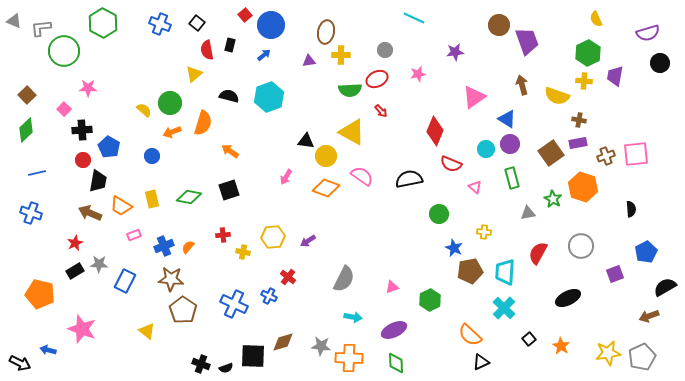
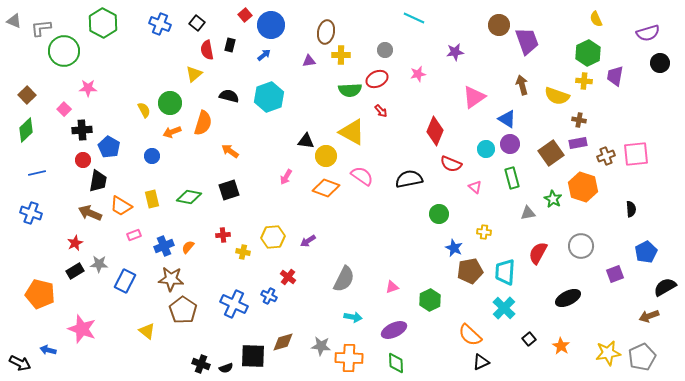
yellow semicircle at (144, 110): rotated 21 degrees clockwise
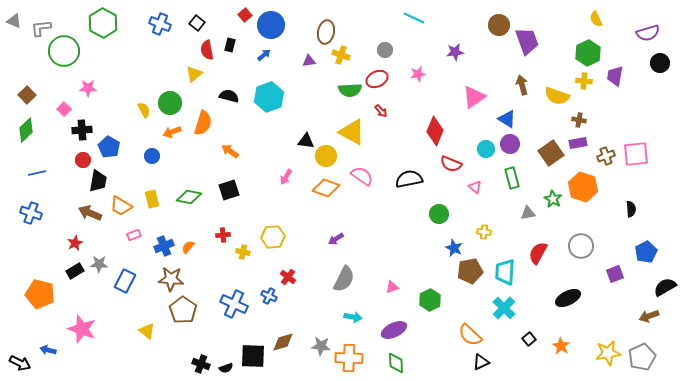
yellow cross at (341, 55): rotated 18 degrees clockwise
purple arrow at (308, 241): moved 28 px right, 2 px up
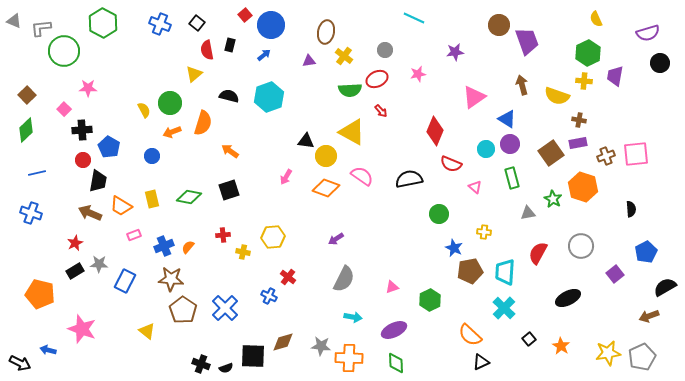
yellow cross at (341, 55): moved 3 px right, 1 px down; rotated 18 degrees clockwise
purple square at (615, 274): rotated 18 degrees counterclockwise
blue cross at (234, 304): moved 9 px left, 4 px down; rotated 20 degrees clockwise
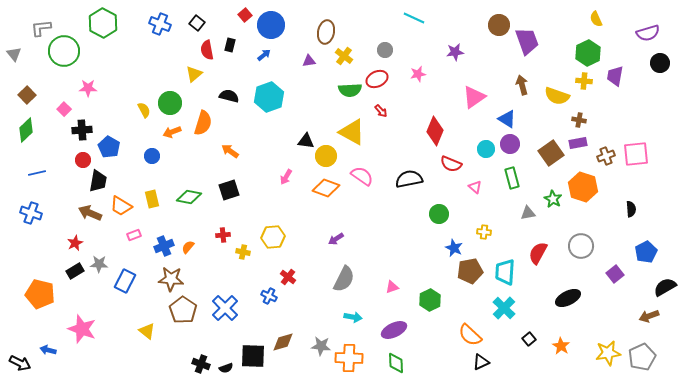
gray triangle at (14, 21): moved 33 px down; rotated 28 degrees clockwise
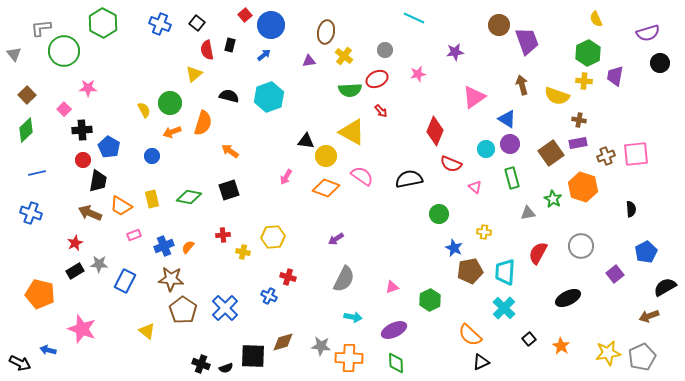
red cross at (288, 277): rotated 21 degrees counterclockwise
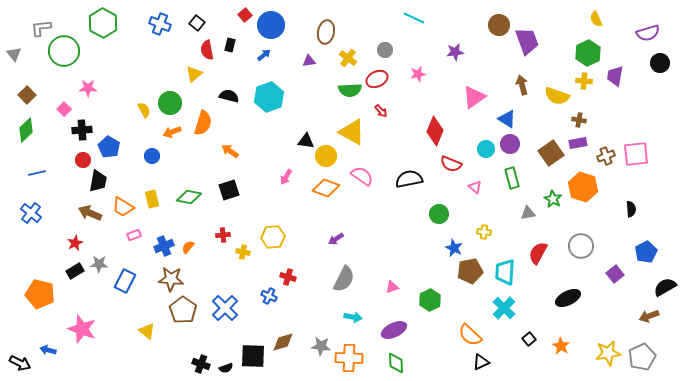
yellow cross at (344, 56): moved 4 px right, 2 px down
orange trapezoid at (121, 206): moved 2 px right, 1 px down
blue cross at (31, 213): rotated 20 degrees clockwise
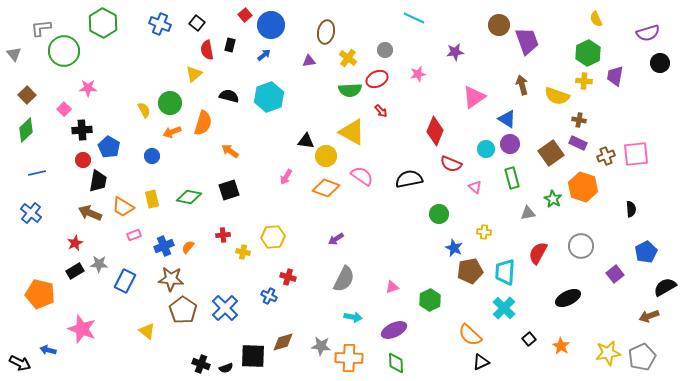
purple rectangle at (578, 143): rotated 36 degrees clockwise
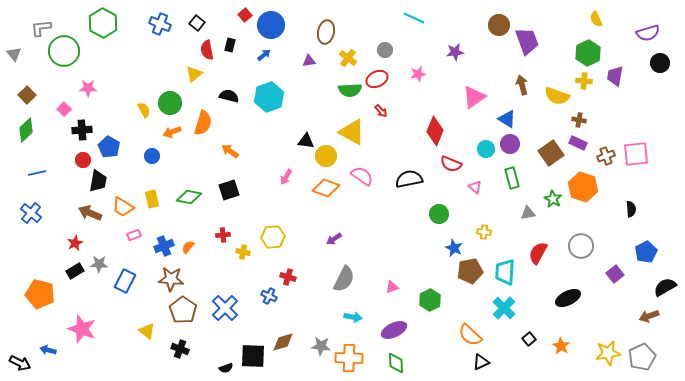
purple arrow at (336, 239): moved 2 px left
black cross at (201, 364): moved 21 px left, 15 px up
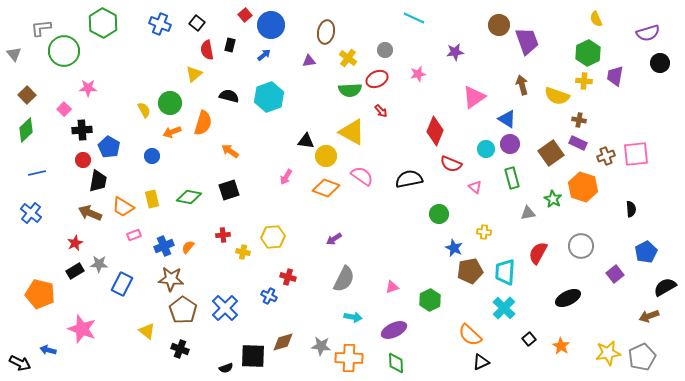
blue rectangle at (125, 281): moved 3 px left, 3 px down
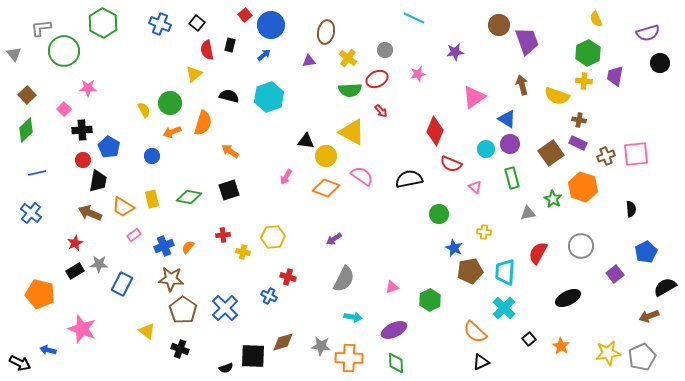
pink rectangle at (134, 235): rotated 16 degrees counterclockwise
orange semicircle at (470, 335): moved 5 px right, 3 px up
